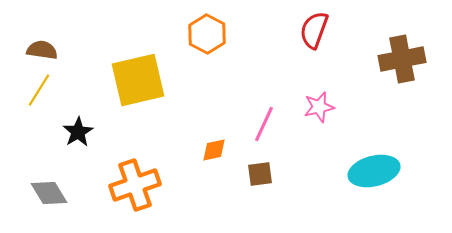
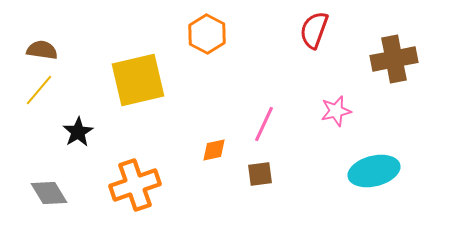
brown cross: moved 8 px left
yellow line: rotated 8 degrees clockwise
pink star: moved 17 px right, 4 px down
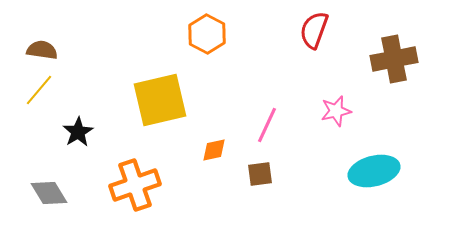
yellow square: moved 22 px right, 20 px down
pink line: moved 3 px right, 1 px down
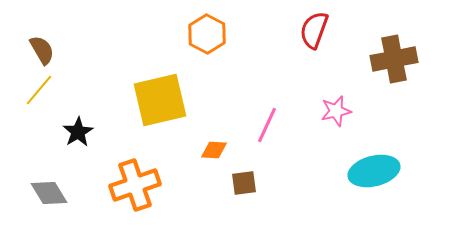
brown semicircle: rotated 52 degrees clockwise
orange diamond: rotated 16 degrees clockwise
brown square: moved 16 px left, 9 px down
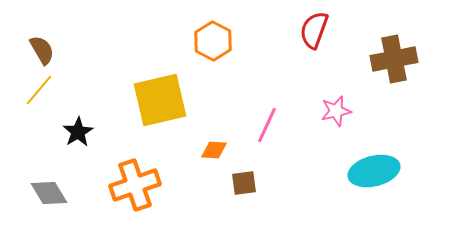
orange hexagon: moved 6 px right, 7 px down
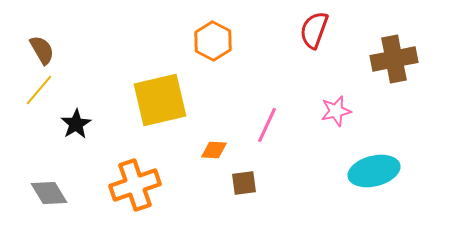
black star: moved 2 px left, 8 px up
